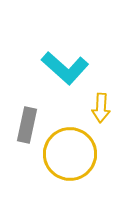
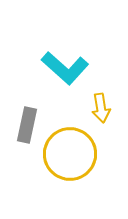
yellow arrow: rotated 12 degrees counterclockwise
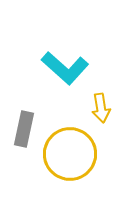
gray rectangle: moved 3 px left, 4 px down
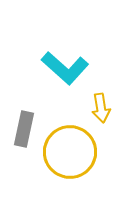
yellow circle: moved 2 px up
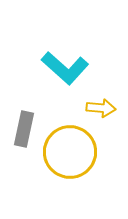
yellow arrow: rotated 76 degrees counterclockwise
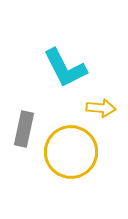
cyan L-shape: rotated 21 degrees clockwise
yellow circle: moved 1 px right
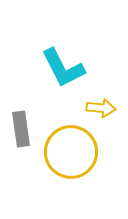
cyan L-shape: moved 2 px left
gray rectangle: moved 3 px left; rotated 20 degrees counterclockwise
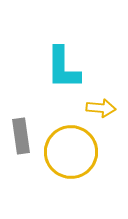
cyan L-shape: rotated 27 degrees clockwise
gray rectangle: moved 7 px down
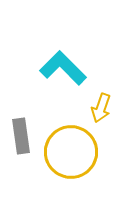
cyan L-shape: rotated 135 degrees clockwise
yellow arrow: rotated 104 degrees clockwise
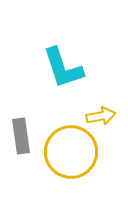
cyan L-shape: rotated 153 degrees counterclockwise
yellow arrow: moved 8 px down; rotated 120 degrees counterclockwise
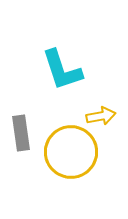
cyan L-shape: moved 1 px left, 2 px down
gray rectangle: moved 3 px up
